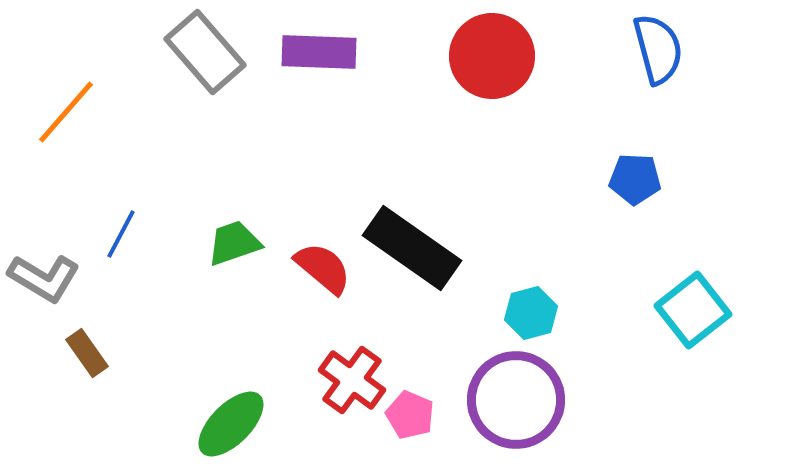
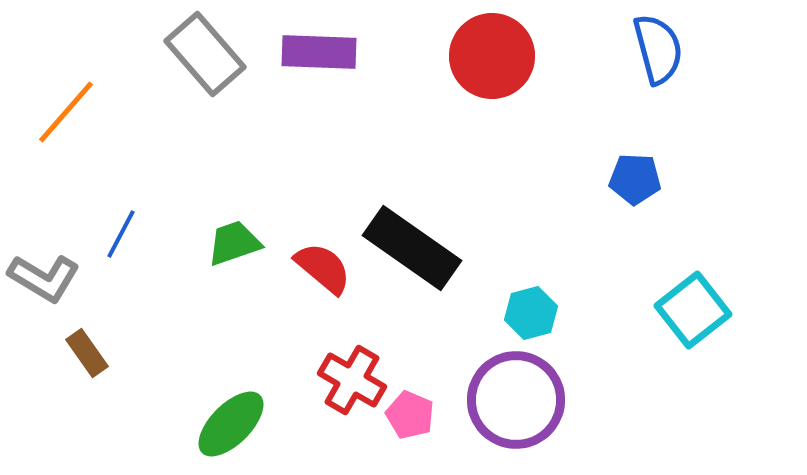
gray rectangle: moved 2 px down
red cross: rotated 6 degrees counterclockwise
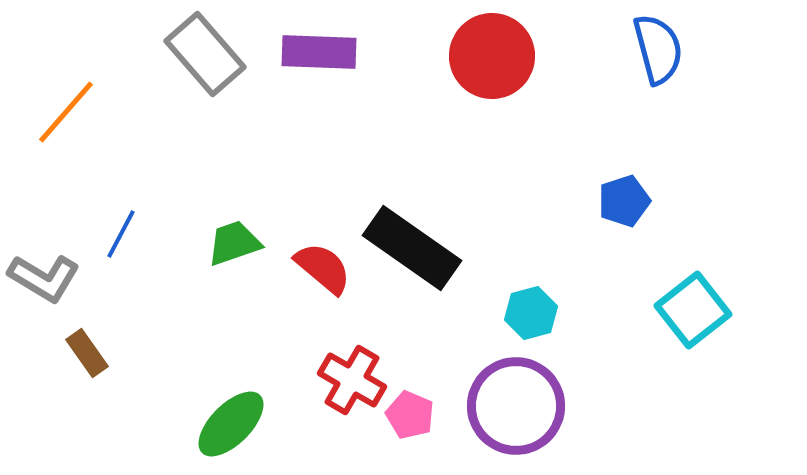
blue pentagon: moved 11 px left, 22 px down; rotated 21 degrees counterclockwise
purple circle: moved 6 px down
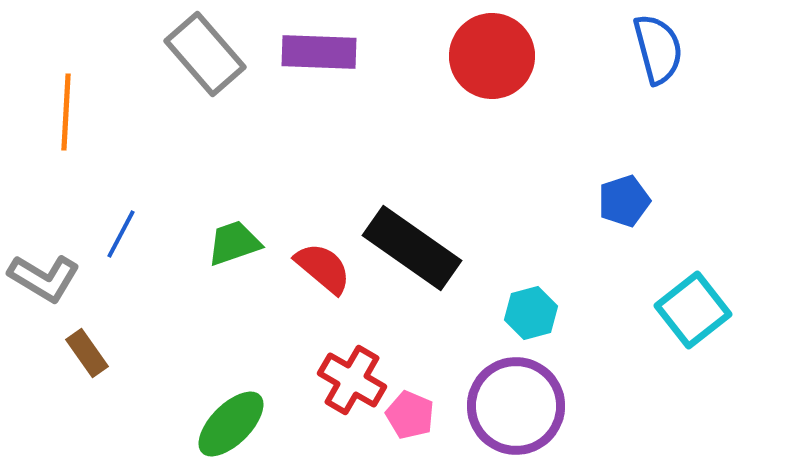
orange line: rotated 38 degrees counterclockwise
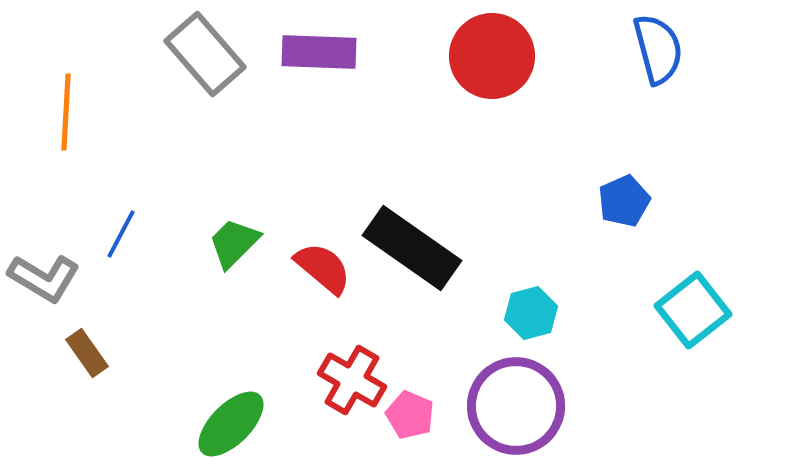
blue pentagon: rotated 6 degrees counterclockwise
green trapezoid: rotated 26 degrees counterclockwise
